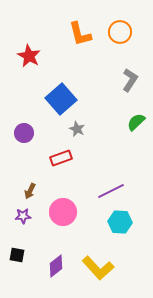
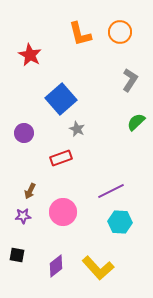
red star: moved 1 px right, 1 px up
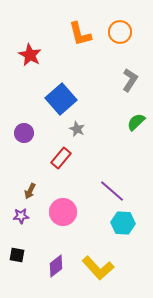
red rectangle: rotated 30 degrees counterclockwise
purple line: moved 1 px right; rotated 68 degrees clockwise
purple star: moved 2 px left
cyan hexagon: moved 3 px right, 1 px down
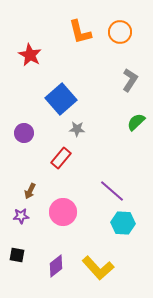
orange L-shape: moved 2 px up
gray star: rotated 21 degrees counterclockwise
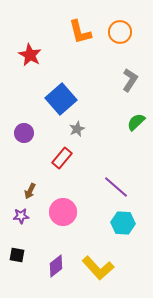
gray star: rotated 28 degrees counterclockwise
red rectangle: moved 1 px right
purple line: moved 4 px right, 4 px up
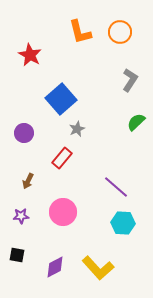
brown arrow: moved 2 px left, 10 px up
purple diamond: moved 1 px left, 1 px down; rotated 10 degrees clockwise
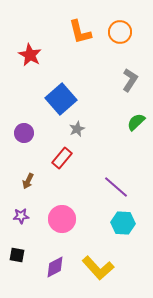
pink circle: moved 1 px left, 7 px down
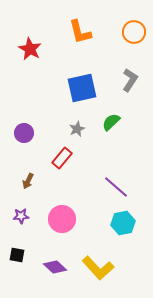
orange circle: moved 14 px right
red star: moved 6 px up
blue square: moved 21 px right, 11 px up; rotated 28 degrees clockwise
green semicircle: moved 25 px left
cyan hexagon: rotated 15 degrees counterclockwise
purple diamond: rotated 70 degrees clockwise
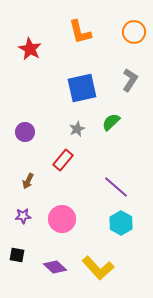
purple circle: moved 1 px right, 1 px up
red rectangle: moved 1 px right, 2 px down
purple star: moved 2 px right
cyan hexagon: moved 2 px left; rotated 20 degrees counterclockwise
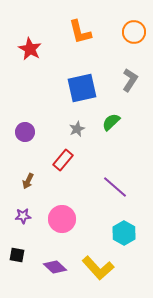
purple line: moved 1 px left
cyan hexagon: moved 3 px right, 10 px down
